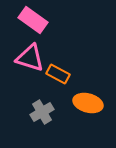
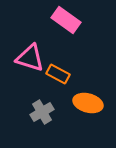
pink rectangle: moved 33 px right
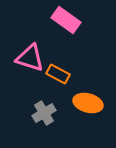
gray cross: moved 2 px right, 1 px down
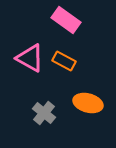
pink triangle: rotated 12 degrees clockwise
orange rectangle: moved 6 px right, 13 px up
gray cross: rotated 20 degrees counterclockwise
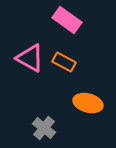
pink rectangle: moved 1 px right
orange rectangle: moved 1 px down
gray cross: moved 15 px down
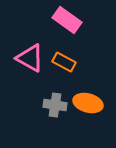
gray cross: moved 11 px right, 23 px up; rotated 30 degrees counterclockwise
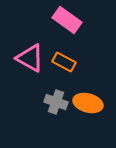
gray cross: moved 1 px right, 3 px up; rotated 10 degrees clockwise
